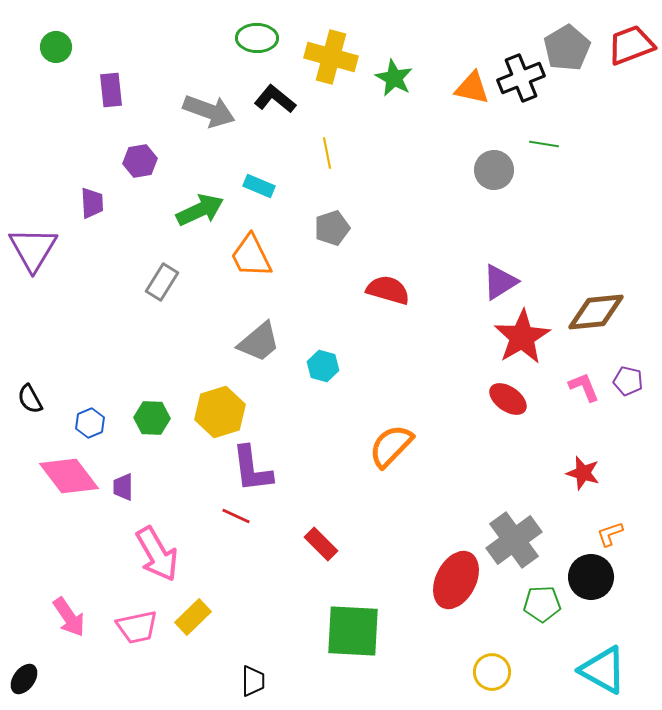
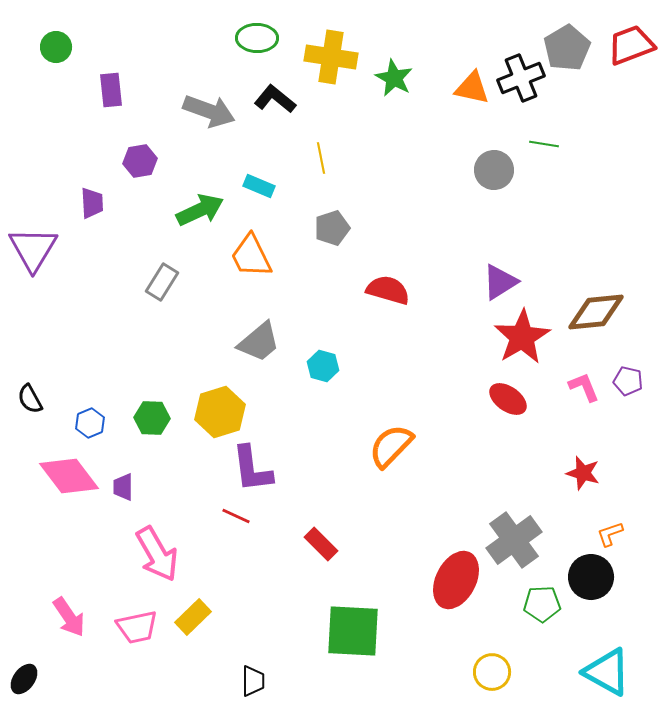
yellow cross at (331, 57): rotated 6 degrees counterclockwise
yellow line at (327, 153): moved 6 px left, 5 px down
cyan triangle at (603, 670): moved 4 px right, 2 px down
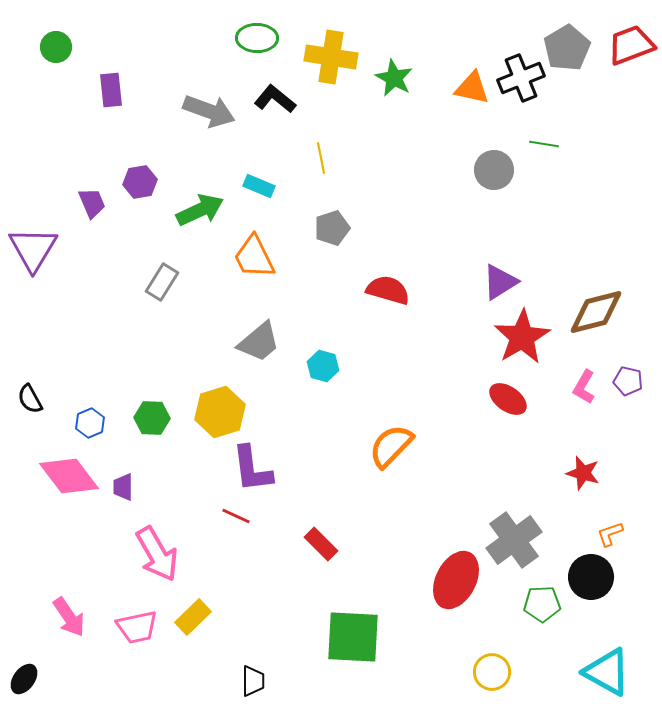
purple hexagon at (140, 161): moved 21 px down
purple trapezoid at (92, 203): rotated 20 degrees counterclockwise
orange trapezoid at (251, 256): moved 3 px right, 1 px down
brown diamond at (596, 312): rotated 8 degrees counterclockwise
pink L-shape at (584, 387): rotated 128 degrees counterclockwise
green square at (353, 631): moved 6 px down
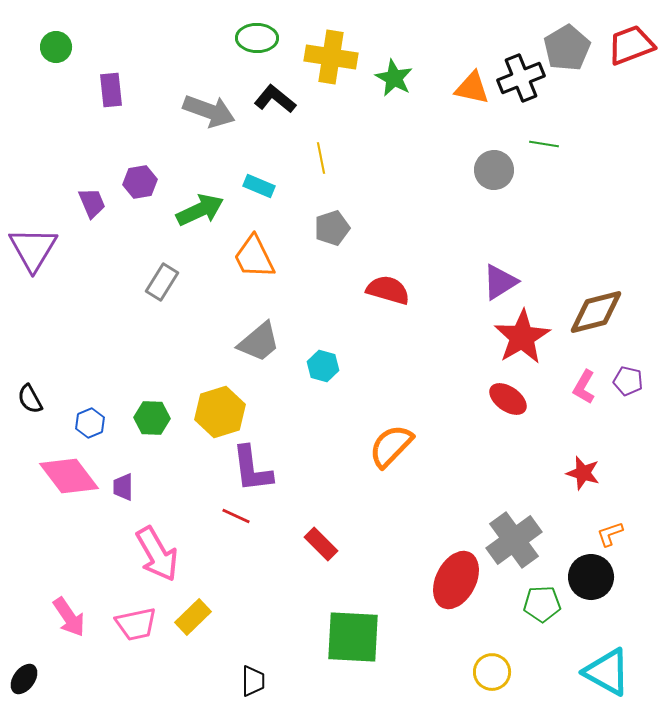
pink trapezoid at (137, 627): moved 1 px left, 3 px up
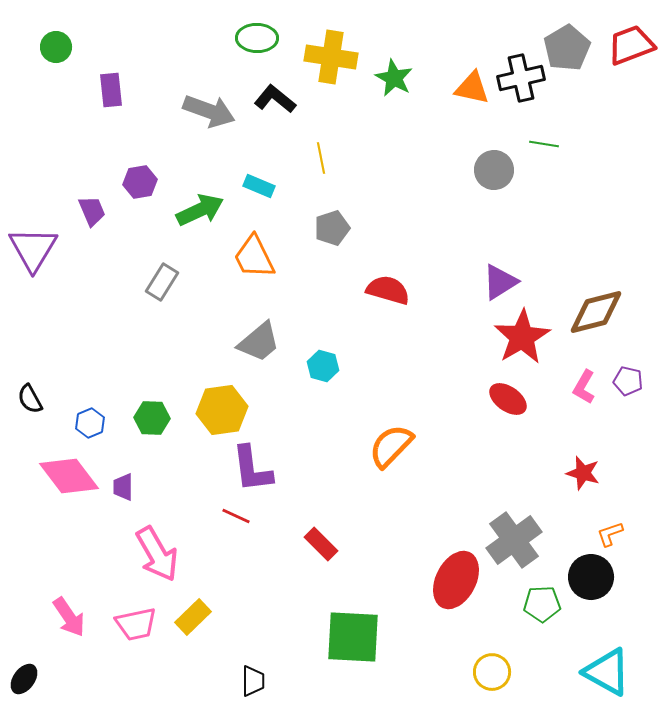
black cross at (521, 78): rotated 9 degrees clockwise
purple trapezoid at (92, 203): moved 8 px down
yellow hexagon at (220, 412): moved 2 px right, 2 px up; rotated 9 degrees clockwise
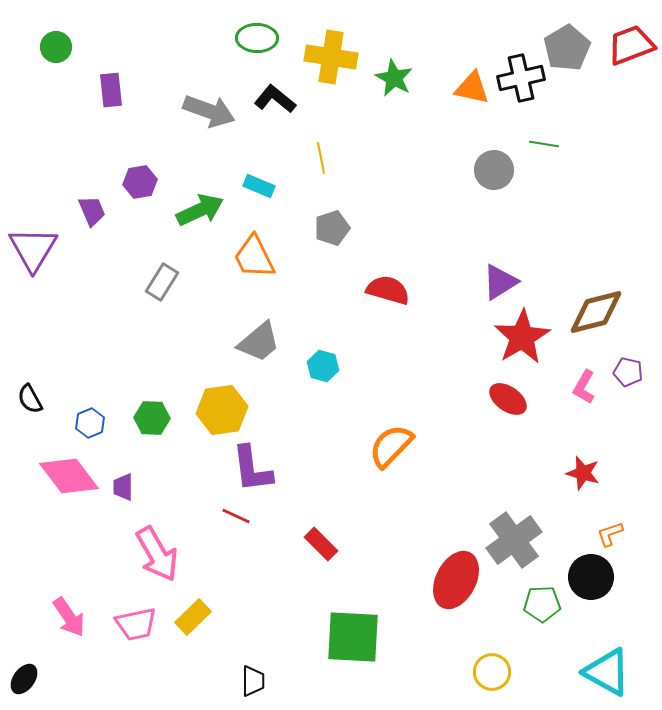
purple pentagon at (628, 381): moved 9 px up
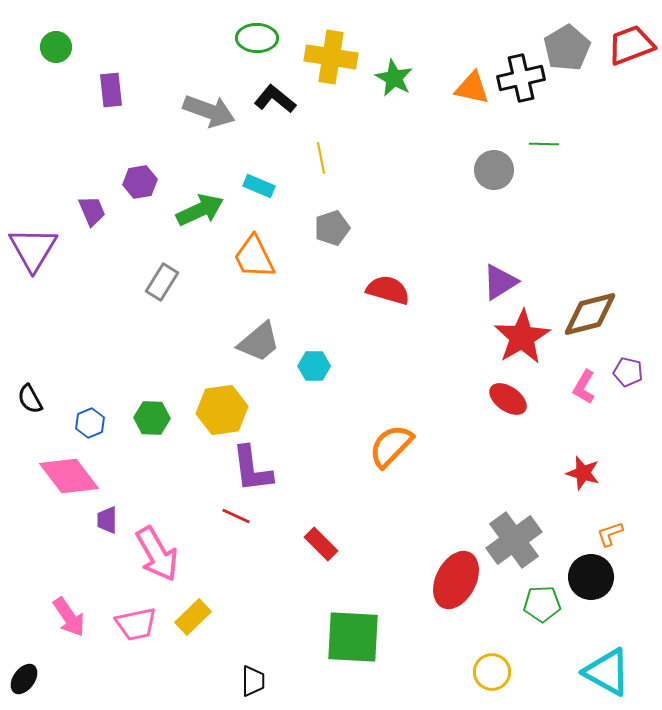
green line at (544, 144): rotated 8 degrees counterclockwise
brown diamond at (596, 312): moved 6 px left, 2 px down
cyan hexagon at (323, 366): moved 9 px left; rotated 16 degrees counterclockwise
purple trapezoid at (123, 487): moved 16 px left, 33 px down
